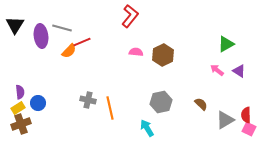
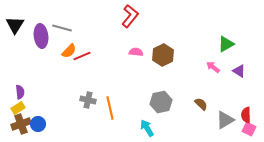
red line: moved 14 px down
pink arrow: moved 4 px left, 3 px up
blue circle: moved 21 px down
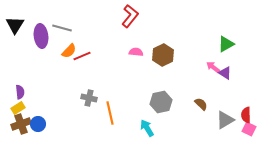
purple triangle: moved 14 px left, 2 px down
gray cross: moved 1 px right, 2 px up
orange line: moved 5 px down
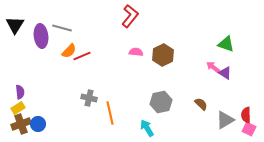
green triangle: rotated 48 degrees clockwise
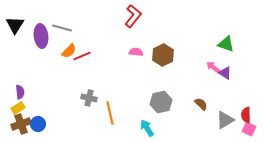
red L-shape: moved 3 px right
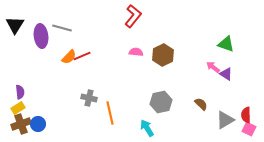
orange semicircle: moved 6 px down
purple triangle: moved 1 px right, 1 px down
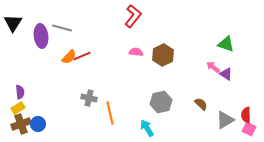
black triangle: moved 2 px left, 2 px up
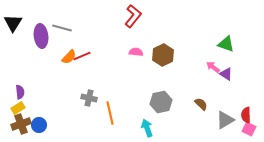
blue circle: moved 1 px right, 1 px down
cyan arrow: rotated 12 degrees clockwise
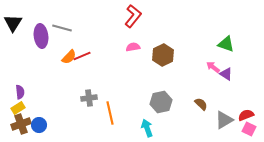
pink semicircle: moved 3 px left, 5 px up; rotated 16 degrees counterclockwise
gray cross: rotated 21 degrees counterclockwise
red semicircle: rotated 70 degrees clockwise
gray triangle: moved 1 px left
